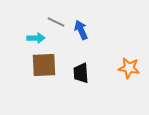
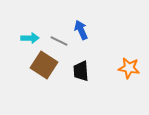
gray line: moved 3 px right, 19 px down
cyan arrow: moved 6 px left
brown square: rotated 36 degrees clockwise
black trapezoid: moved 2 px up
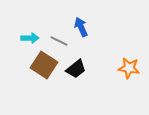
blue arrow: moved 3 px up
black trapezoid: moved 5 px left, 2 px up; rotated 125 degrees counterclockwise
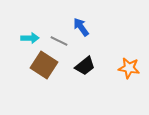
blue arrow: rotated 12 degrees counterclockwise
black trapezoid: moved 9 px right, 3 px up
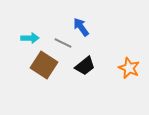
gray line: moved 4 px right, 2 px down
orange star: rotated 15 degrees clockwise
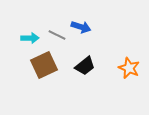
blue arrow: rotated 144 degrees clockwise
gray line: moved 6 px left, 8 px up
brown square: rotated 32 degrees clockwise
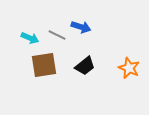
cyan arrow: rotated 24 degrees clockwise
brown square: rotated 16 degrees clockwise
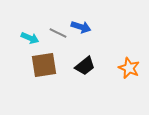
gray line: moved 1 px right, 2 px up
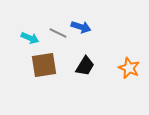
black trapezoid: rotated 20 degrees counterclockwise
